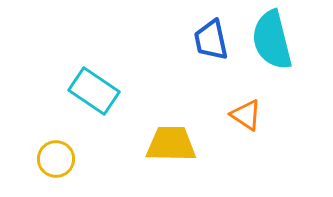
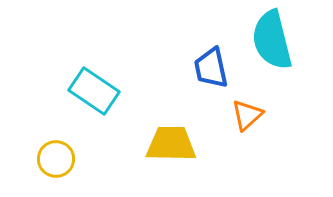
blue trapezoid: moved 28 px down
orange triangle: moved 1 px right; rotated 44 degrees clockwise
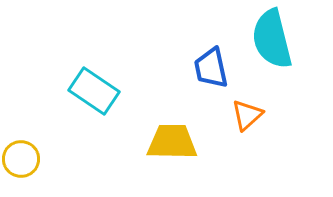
cyan semicircle: moved 1 px up
yellow trapezoid: moved 1 px right, 2 px up
yellow circle: moved 35 px left
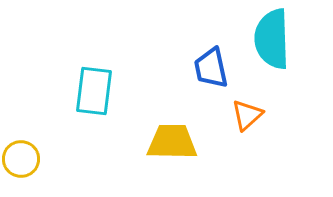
cyan semicircle: rotated 12 degrees clockwise
cyan rectangle: rotated 63 degrees clockwise
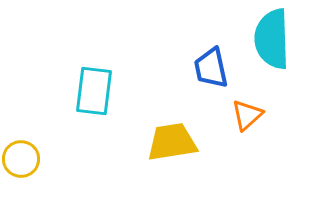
yellow trapezoid: rotated 10 degrees counterclockwise
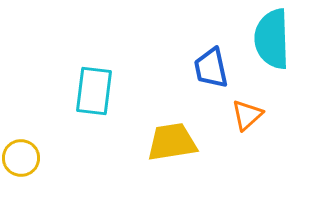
yellow circle: moved 1 px up
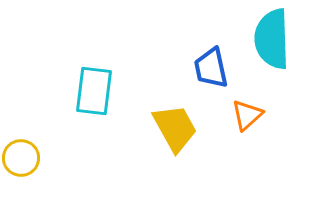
yellow trapezoid: moved 3 px right, 14 px up; rotated 70 degrees clockwise
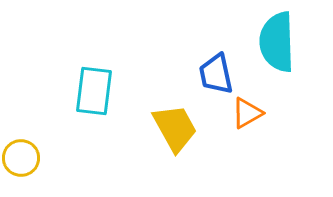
cyan semicircle: moved 5 px right, 3 px down
blue trapezoid: moved 5 px right, 6 px down
orange triangle: moved 2 px up; rotated 12 degrees clockwise
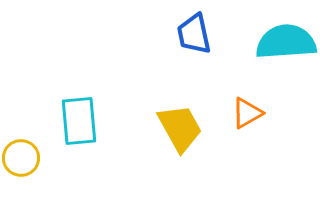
cyan semicircle: moved 9 px right; rotated 88 degrees clockwise
blue trapezoid: moved 22 px left, 40 px up
cyan rectangle: moved 15 px left, 30 px down; rotated 12 degrees counterclockwise
yellow trapezoid: moved 5 px right
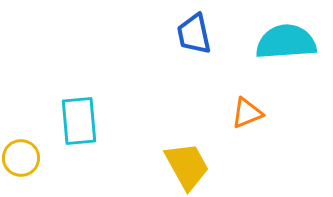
orange triangle: rotated 8 degrees clockwise
yellow trapezoid: moved 7 px right, 38 px down
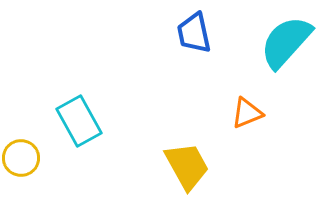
blue trapezoid: moved 1 px up
cyan semicircle: rotated 44 degrees counterclockwise
cyan rectangle: rotated 24 degrees counterclockwise
